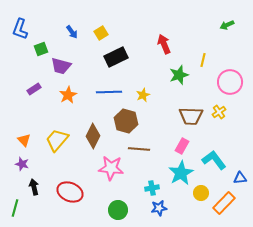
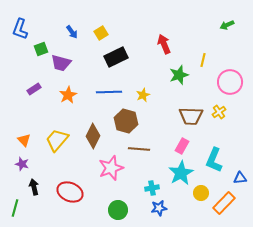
purple trapezoid: moved 3 px up
cyan L-shape: rotated 120 degrees counterclockwise
pink star: rotated 25 degrees counterclockwise
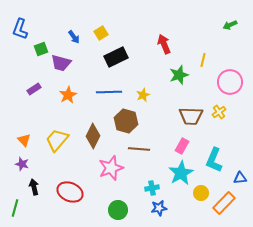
green arrow: moved 3 px right
blue arrow: moved 2 px right, 5 px down
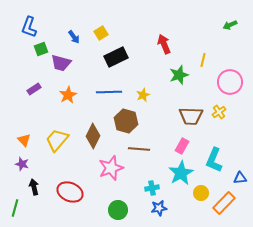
blue L-shape: moved 9 px right, 2 px up
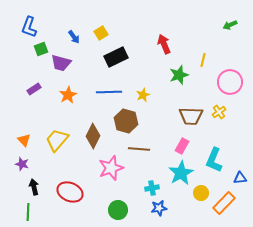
green line: moved 13 px right, 4 px down; rotated 12 degrees counterclockwise
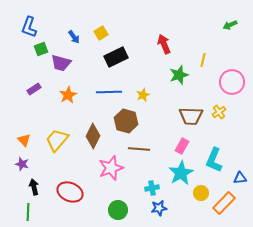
pink circle: moved 2 px right
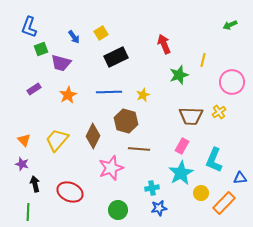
black arrow: moved 1 px right, 3 px up
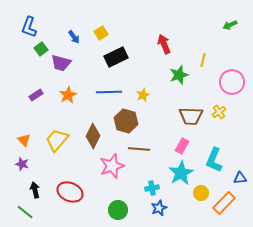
green square: rotated 16 degrees counterclockwise
purple rectangle: moved 2 px right, 6 px down
pink star: moved 1 px right, 2 px up
black arrow: moved 6 px down
blue star: rotated 14 degrees counterclockwise
green line: moved 3 px left; rotated 54 degrees counterclockwise
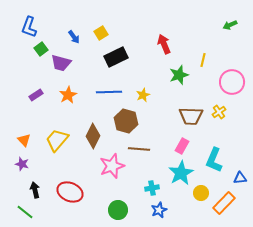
blue star: moved 2 px down
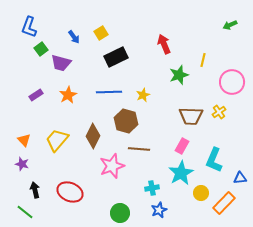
green circle: moved 2 px right, 3 px down
